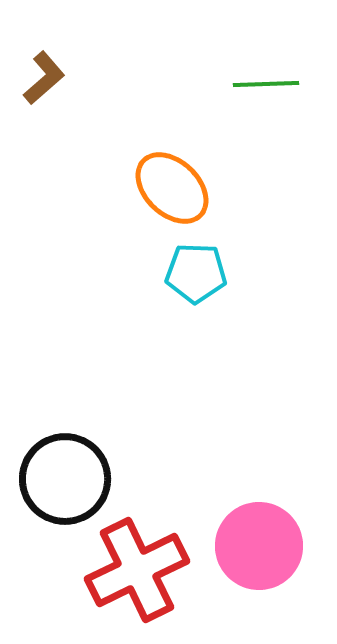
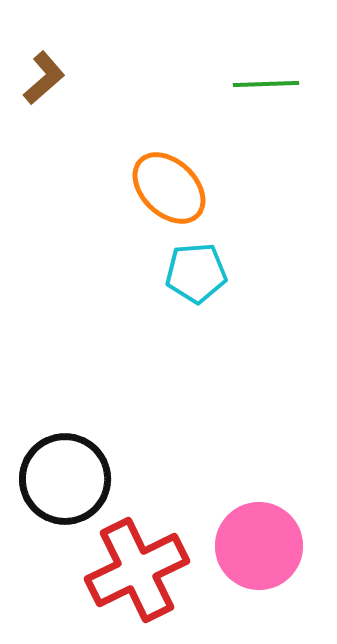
orange ellipse: moved 3 px left
cyan pentagon: rotated 6 degrees counterclockwise
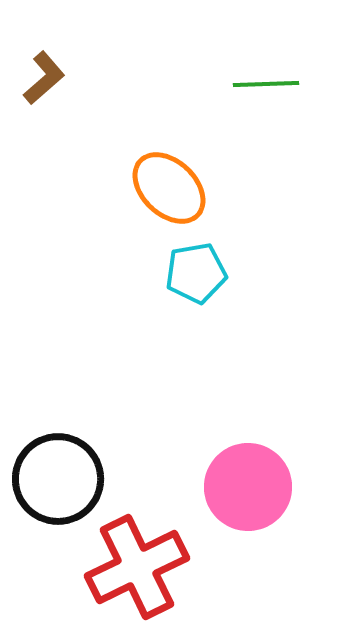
cyan pentagon: rotated 6 degrees counterclockwise
black circle: moved 7 px left
pink circle: moved 11 px left, 59 px up
red cross: moved 3 px up
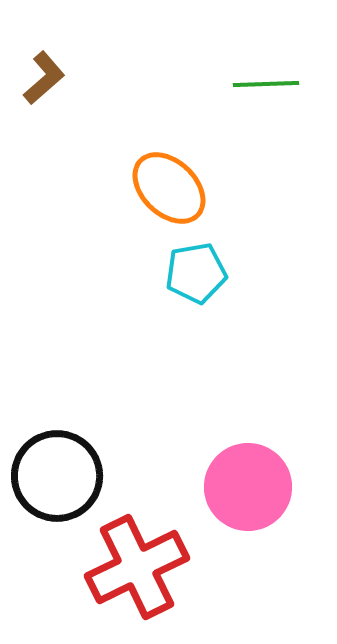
black circle: moved 1 px left, 3 px up
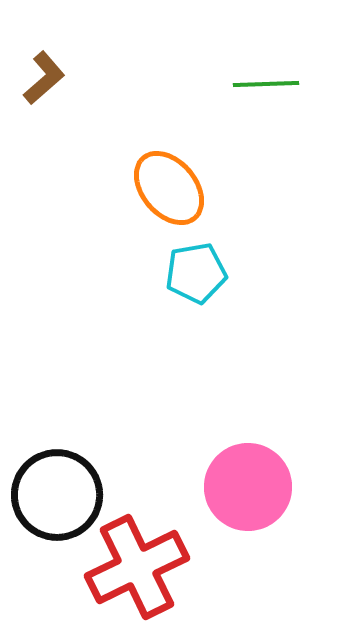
orange ellipse: rotated 6 degrees clockwise
black circle: moved 19 px down
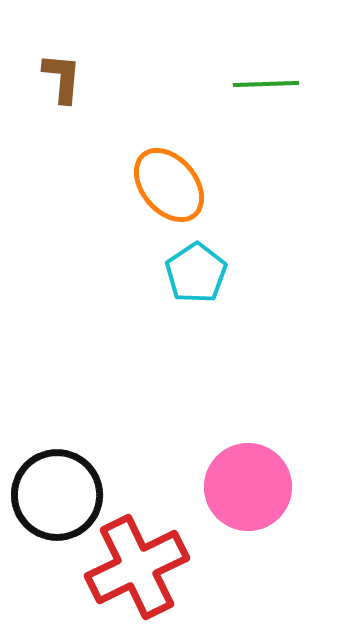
brown L-shape: moved 18 px right; rotated 44 degrees counterclockwise
orange ellipse: moved 3 px up
cyan pentagon: rotated 24 degrees counterclockwise
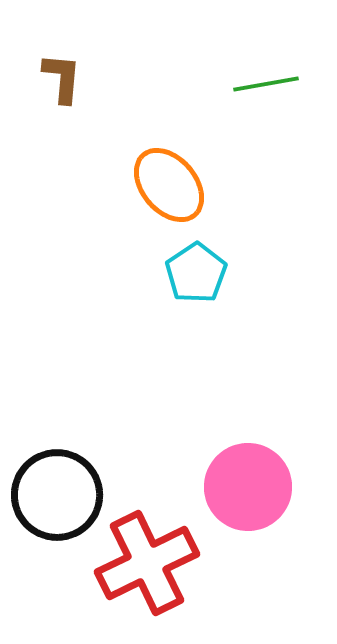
green line: rotated 8 degrees counterclockwise
red cross: moved 10 px right, 4 px up
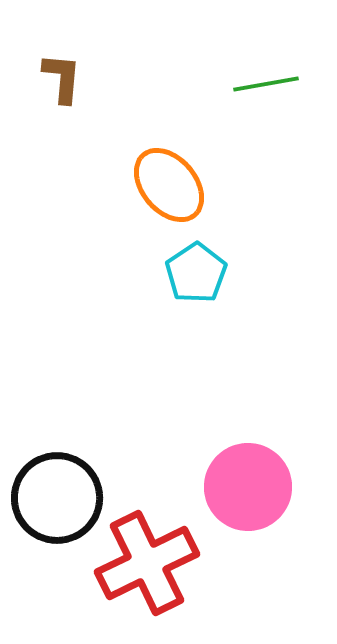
black circle: moved 3 px down
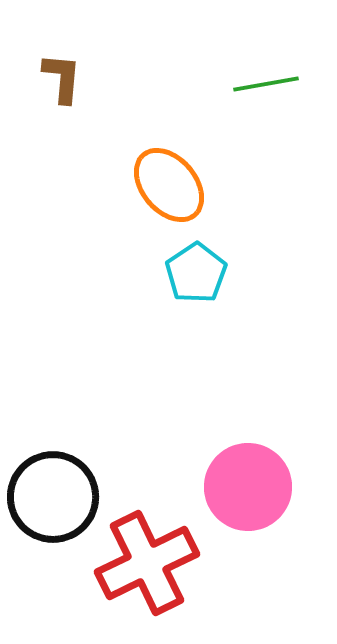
black circle: moved 4 px left, 1 px up
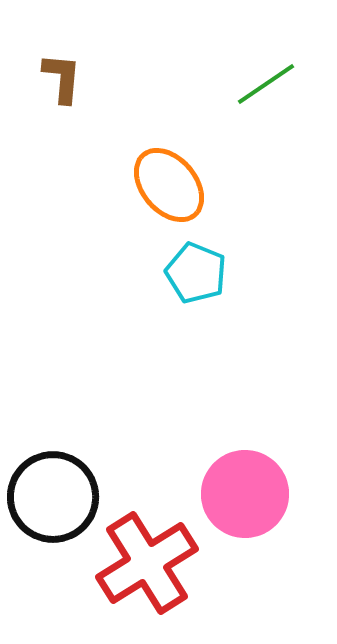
green line: rotated 24 degrees counterclockwise
cyan pentagon: rotated 16 degrees counterclockwise
pink circle: moved 3 px left, 7 px down
red cross: rotated 6 degrees counterclockwise
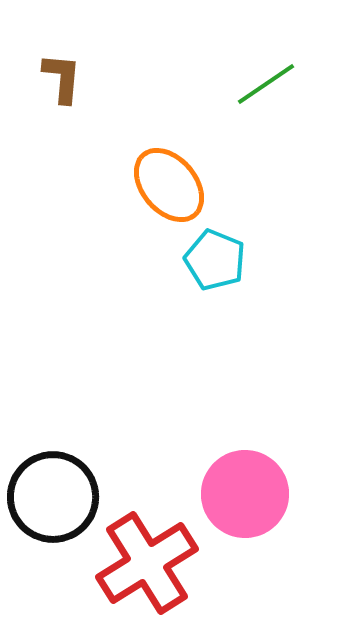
cyan pentagon: moved 19 px right, 13 px up
